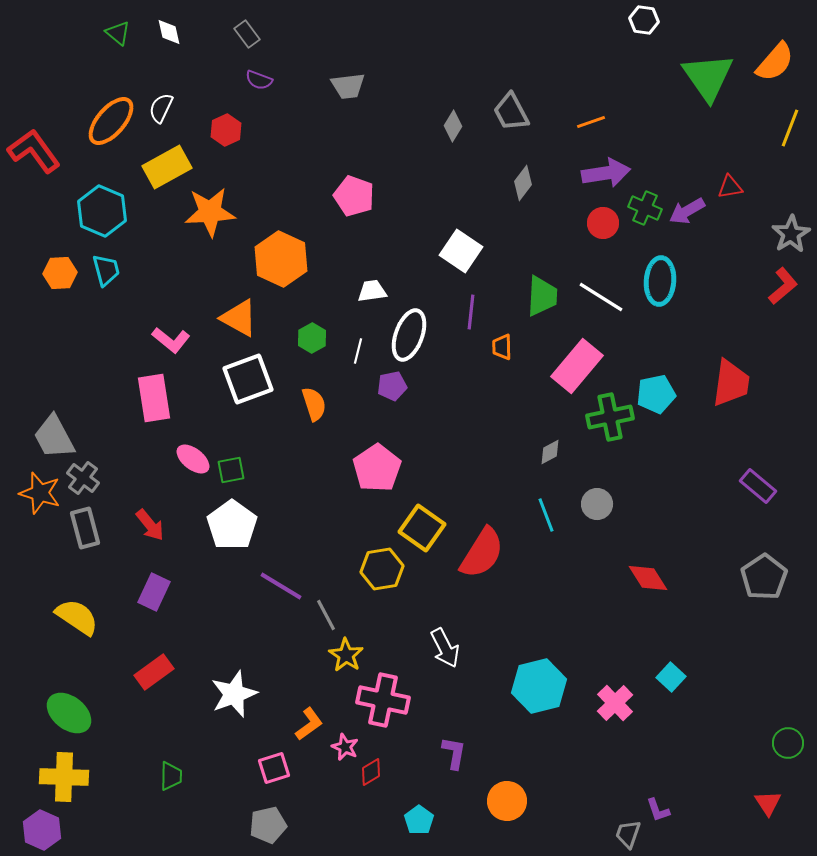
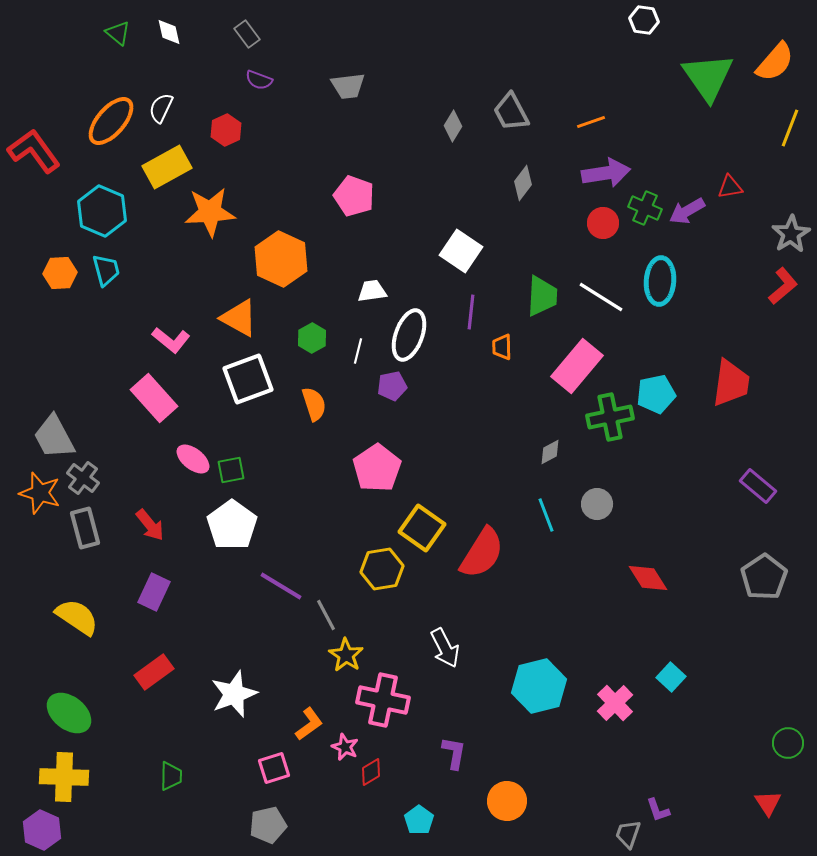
pink rectangle at (154, 398): rotated 33 degrees counterclockwise
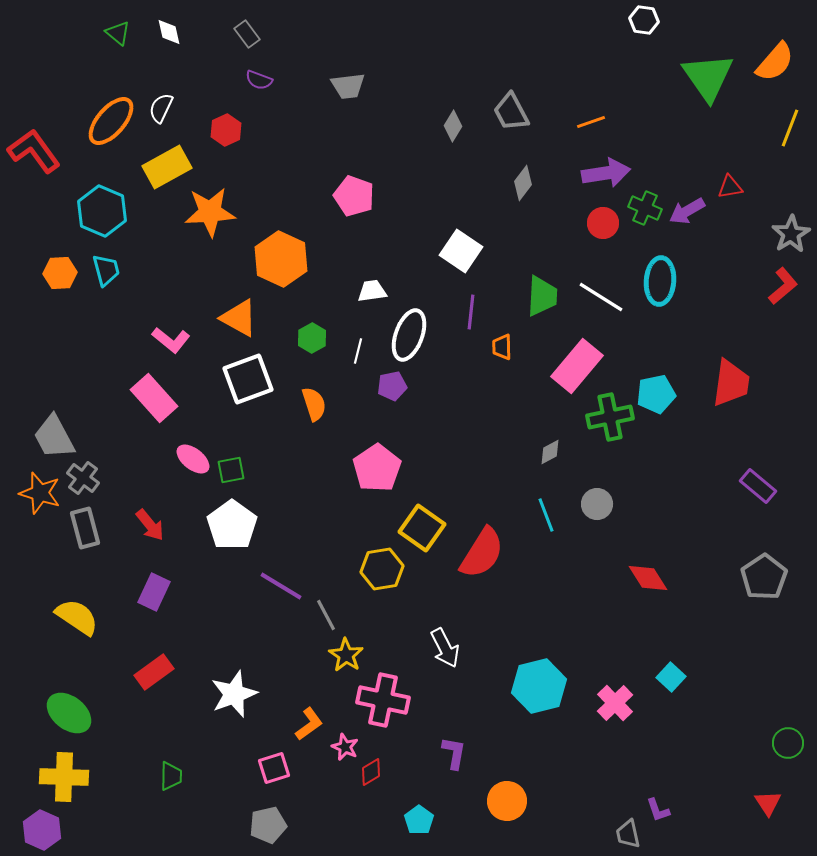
gray trapezoid at (628, 834): rotated 32 degrees counterclockwise
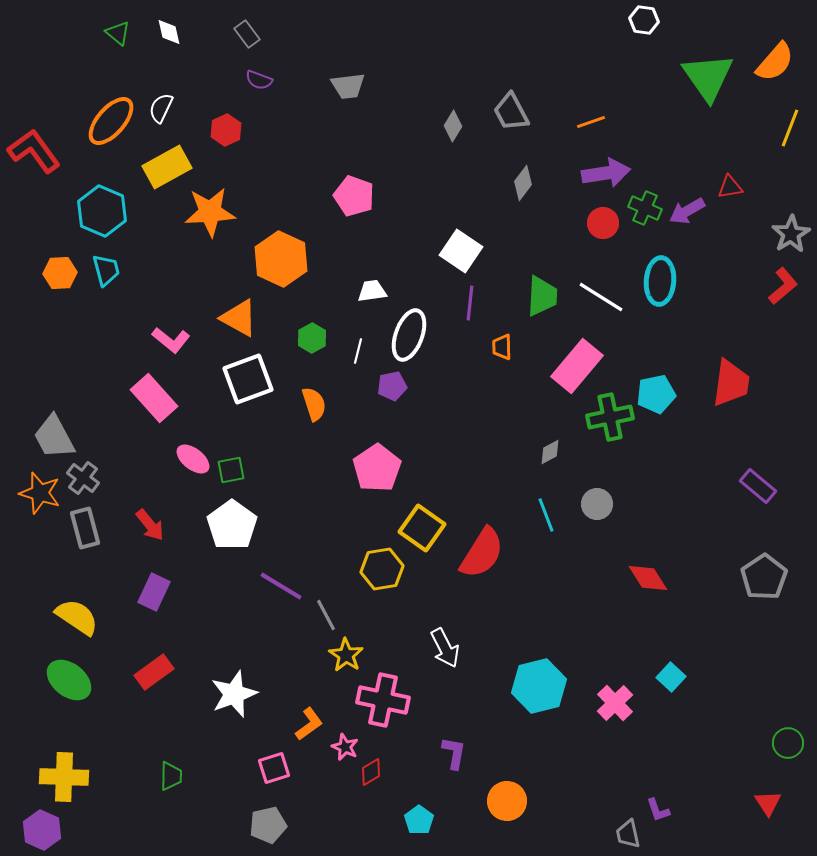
purple line at (471, 312): moved 1 px left, 9 px up
green ellipse at (69, 713): moved 33 px up
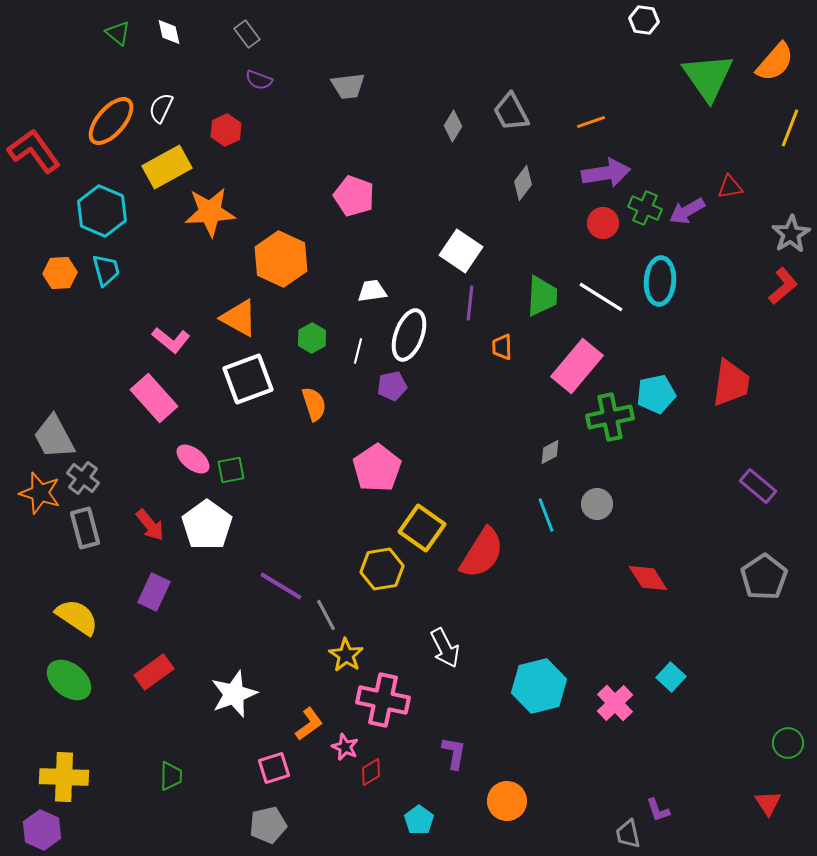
white pentagon at (232, 525): moved 25 px left
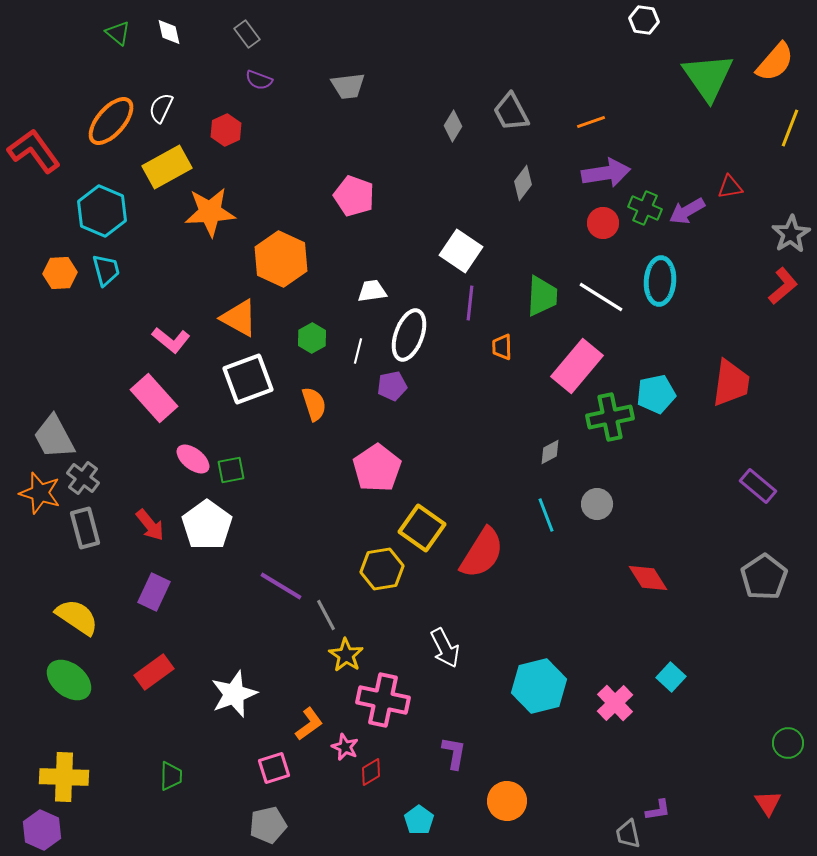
purple L-shape at (658, 810): rotated 80 degrees counterclockwise
